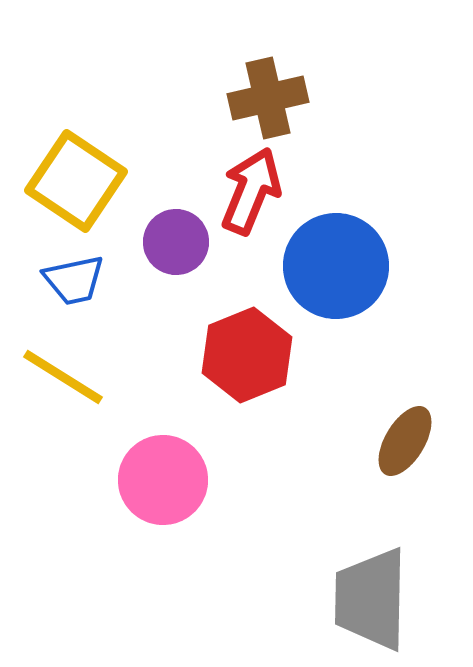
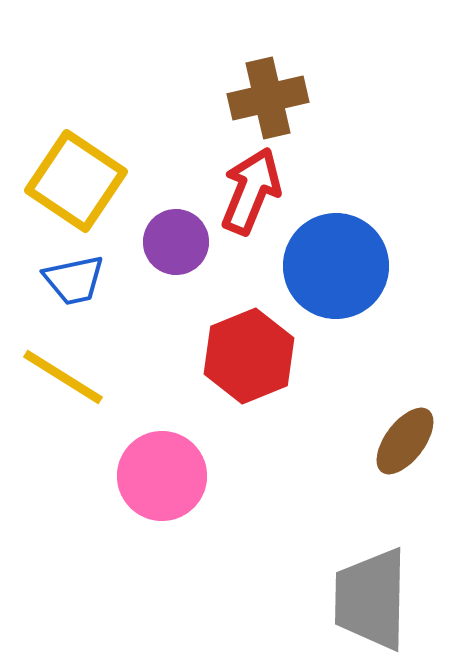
red hexagon: moved 2 px right, 1 px down
brown ellipse: rotated 6 degrees clockwise
pink circle: moved 1 px left, 4 px up
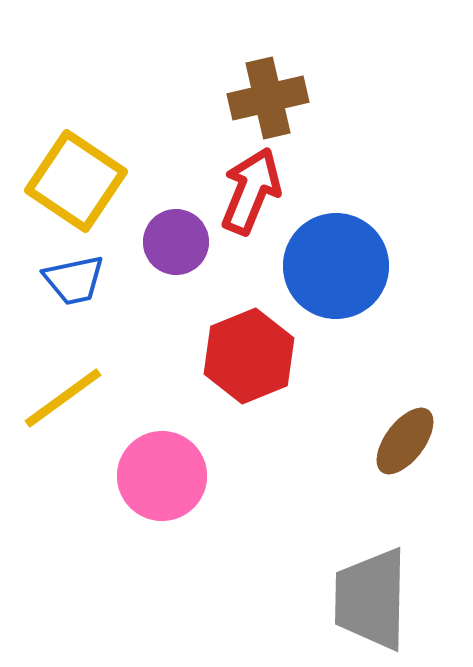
yellow line: moved 21 px down; rotated 68 degrees counterclockwise
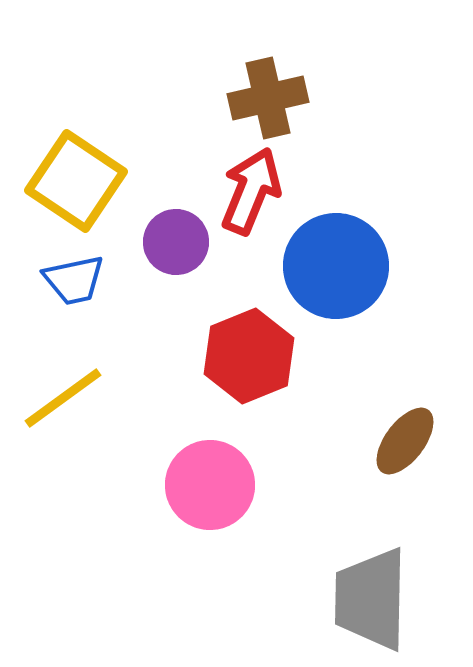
pink circle: moved 48 px right, 9 px down
